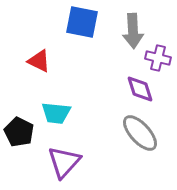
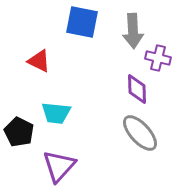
purple diamond: moved 3 px left; rotated 16 degrees clockwise
purple triangle: moved 5 px left, 4 px down
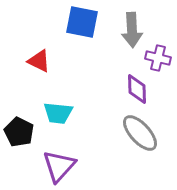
gray arrow: moved 1 px left, 1 px up
cyan trapezoid: moved 2 px right
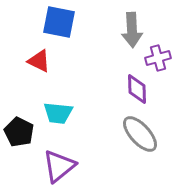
blue square: moved 23 px left
purple cross: rotated 30 degrees counterclockwise
gray ellipse: moved 1 px down
purple triangle: rotated 9 degrees clockwise
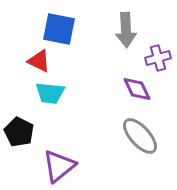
blue square: moved 7 px down
gray arrow: moved 6 px left
purple diamond: rotated 24 degrees counterclockwise
cyan trapezoid: moved 8 px left, 20 px up
gray ellipse: moved 2 px down
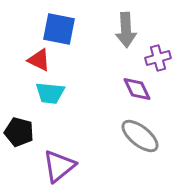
red triangle: moved 1 px up
black pentagon: rotated 12 degrees counterclockwise
gray ellipse: rotated 9 degrees counterclockwise
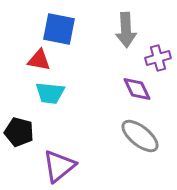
red triangle: rotated 15 degrees counterclockwise
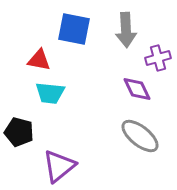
blue square: moved 15 px right
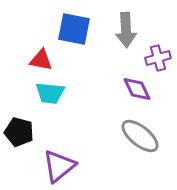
red triangle: moved 2 px right
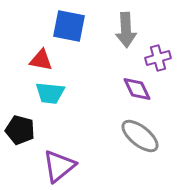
blue square: moved 5 px left, 3 px up
black pentagon: moved 1 px right, 2 px up
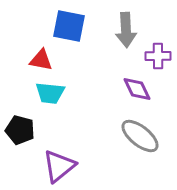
purple cross: moved 2 px up; rotated 15 degrees clockwise
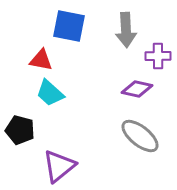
purple diamond: rotated 52 degrees counterclockwise
cyan trapezoid: rotated 36 degrees clockwise
